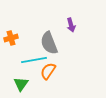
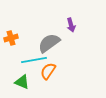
gray semicircle: rotated 75 degrees clockwise
green triangle: moved 1 px right, 2 px up; rotated 42 degrees counterclockwise
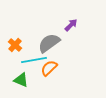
purple arrow: rotated 120 degrees counterclockwise
orange cross: moved 4 px right, 7 px down; rotated 32 degrees counterclockwise
orange semicircle: moved 1 px right, 3 px up; rotated 12 degrees clockwise
green triangle: moved 1 px left, 2 px up
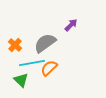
gray semicircle: moved 4 px left
cyan line: moved 2 px left, 3 px down
green triangle: rotated 21 degrees clockwise
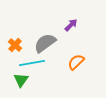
orange semicircle: moved 27 px right, 6 px up
green triangle: rotated 21 degrees clockwise
